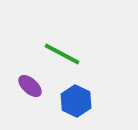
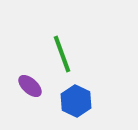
green line: rotated 42 degrees clockwise
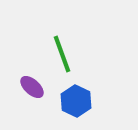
purple ellipse: moved 2 px right, 1 px down
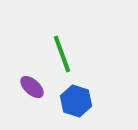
blue hexagon: rotated 8 degrees counterclockwise
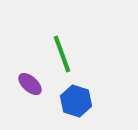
purple ellipse: moved 2 px left, 3 px up
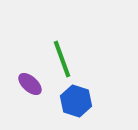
green line: moved 5 px down
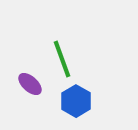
blue hexagon: rotated 12 degrees clockwise
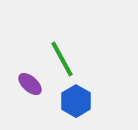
green line: rotated 9 degrees counterclockwise
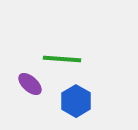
green line: rotated 57 degrees counterclockwise
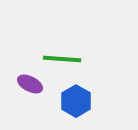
purple ellipse: rotated 15 degrees counterclockwise
